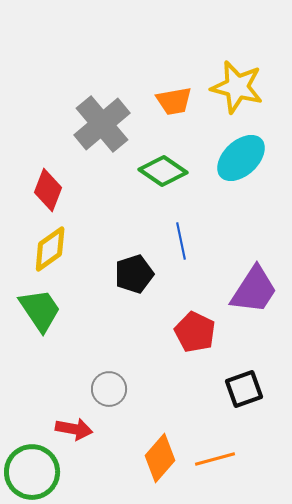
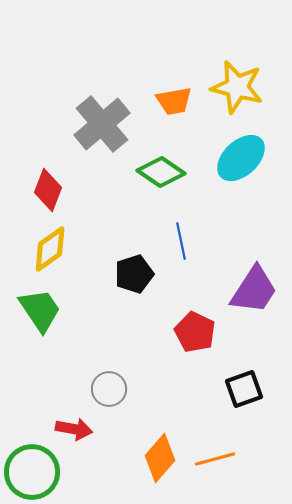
green diamond: moved 2 px left, 1 px down
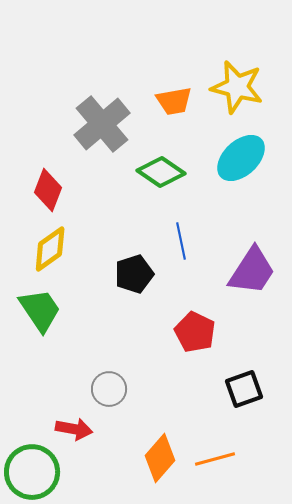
purple trapezoid: moved 2 px left, 19 px up
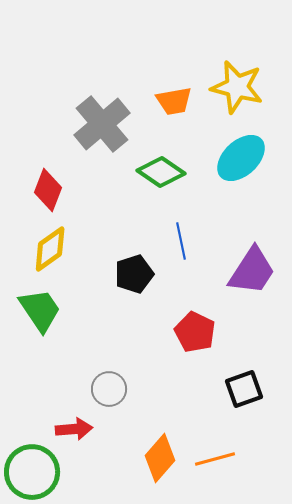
red arrow: rotated 15 degrees counterclockwise
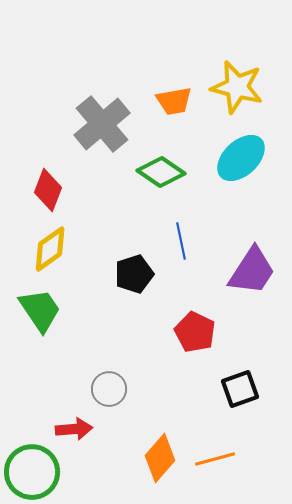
black square: moved 4 px left
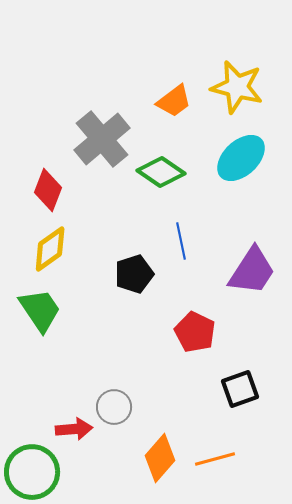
orange trapezoid: rotated 27 degrees counterclockwise
gray cross: moved 15 px down
gray circle: moved 5 px right, 18 px down
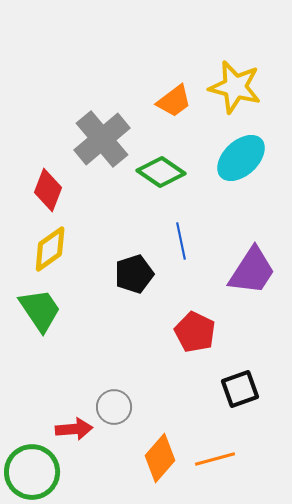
yellow star: moved 2 px left
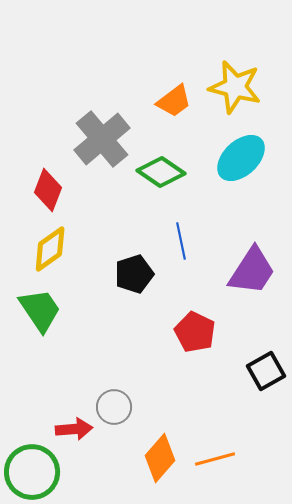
black square: moved 26 px right, 18 px up; rotated 9 degrees counterclockwise
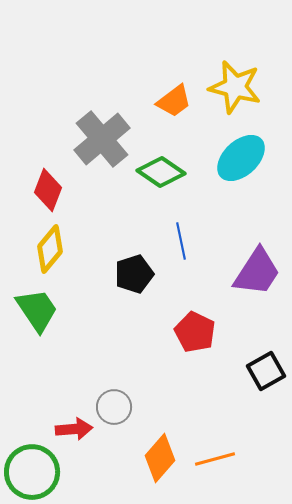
yellow diamond: rotated 15 degrees counterclockwise
purple trapezoid: moved 5 px right, 1 px down
green trapezoid: moved 3 px left
